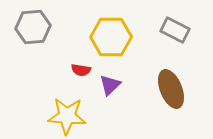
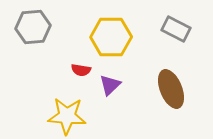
gray rectangle: moved 1 px right, 1 px up
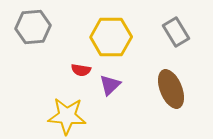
gray rectangle: moved 3 px down; rotated 32 degrees clockwise
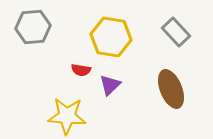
gray rectangle: rotated 12 degrees counterclockwise
yellow hexagon: rotated 9 degrees clockwise
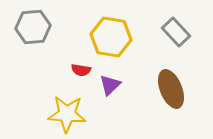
yellow star: moved 2 px up
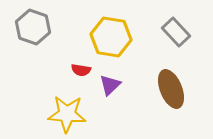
gray hexagon: rotated 24 degrees clockwise
